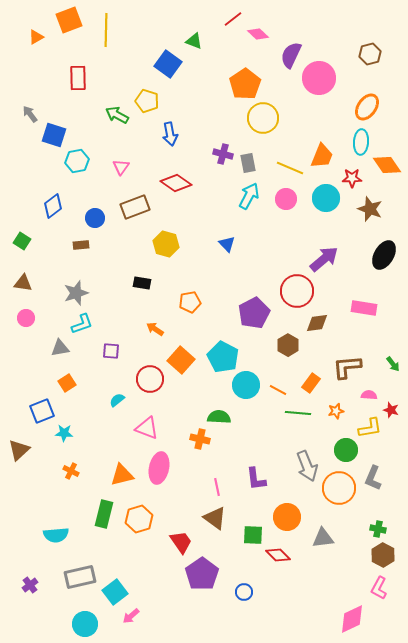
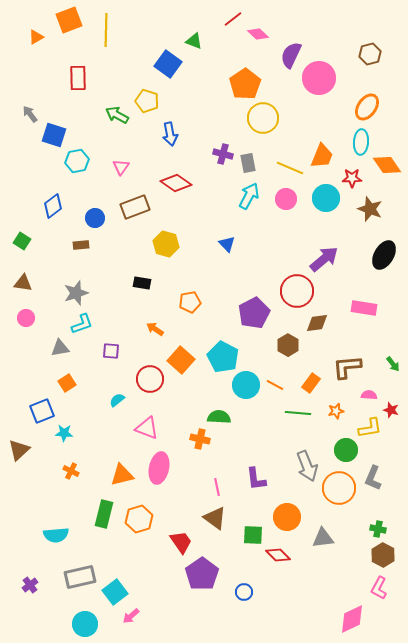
orange line at (278, 390): moved 3 px left, 5 px up
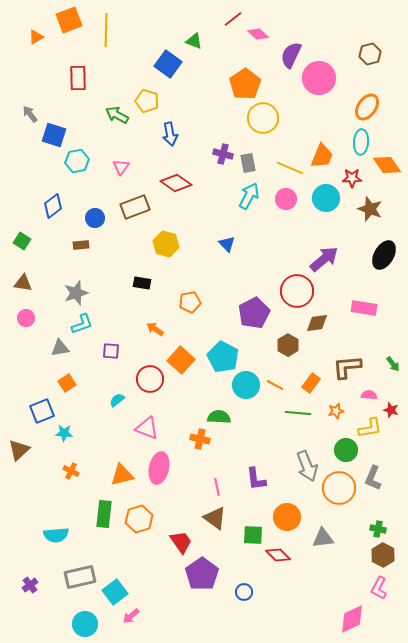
green rectangle at (104, 514): rotated 8 degrees counterclockwise
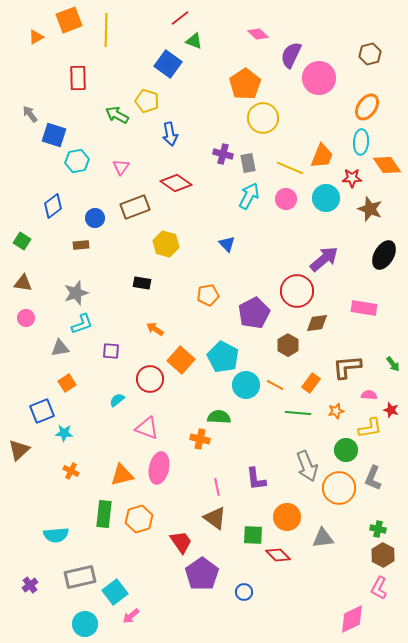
red line at (233, 19): moved 53 px left, 1 px up
orange pentagon at (190, 302): moved 18 px right, 7 px up
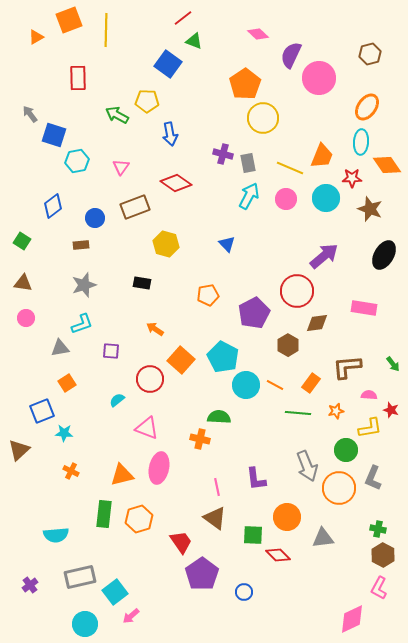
red line at (180, 18): moved 3 px right
yellow pentagon at (147, 101): rotated 15 degrees counterclockwise
purple arrow at (324, 259): moved 3 px up
gray star at (76, 293): moved 8 px right, 8 px up
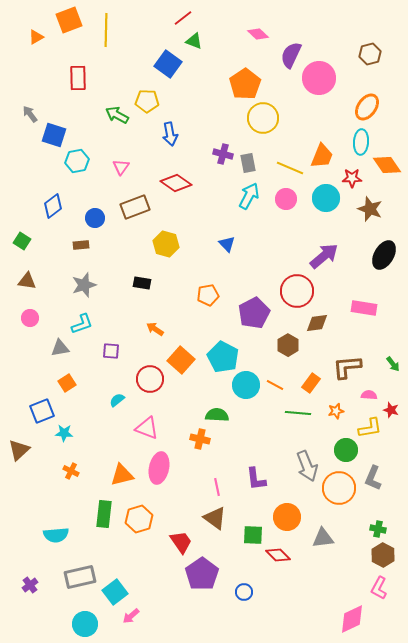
brown triangle at (23, 283): moved 4 px right, 2 px up
pink circle at (26, 318): moved 4 px right
green semicircle at (219, 417): moved 2 px left, 2 px up
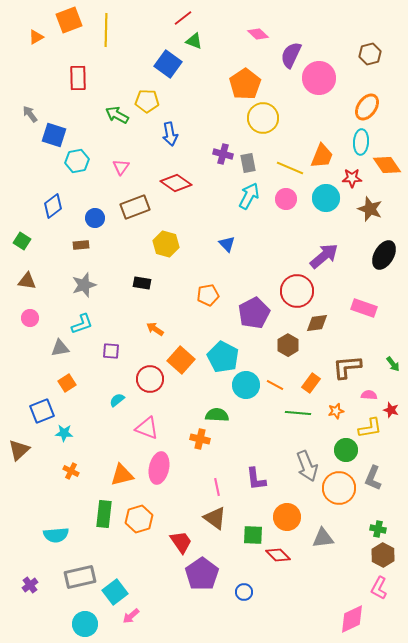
pink rectangle at (364, 308): rotated 10 degrees clockwise
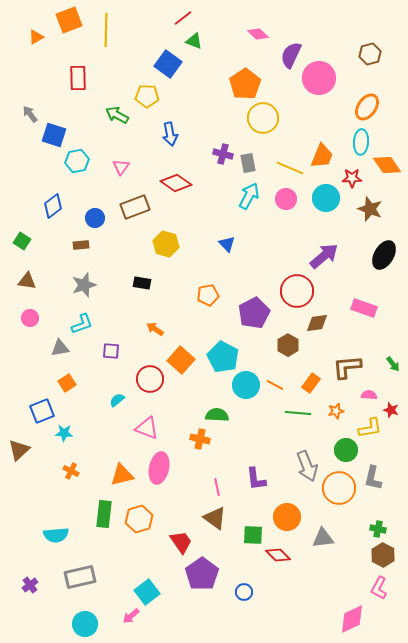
yellow pentagon at (147, 101): moved 5 px up
gray L-shape at (373, 478): rotated 10 degrees counterclockwise
cyan square at (115, 592): moved 32 px right
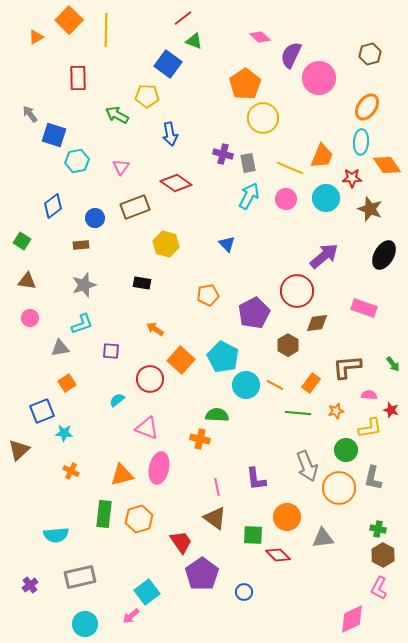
orange square at (69, 20): rotated 24 degrees counterclockwise
pink diamond at (258, 34): moved 2 px right, 3 px down
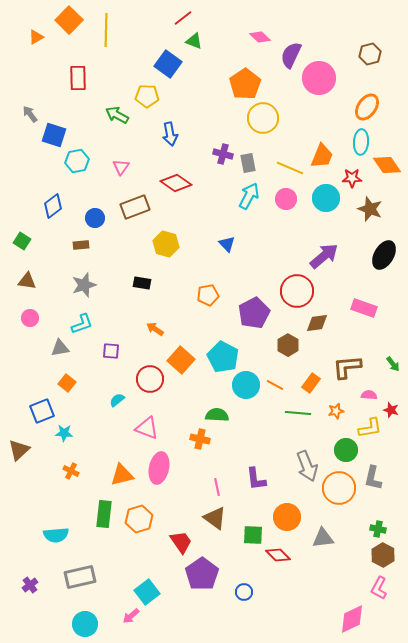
orange square at (67, 383): rotated 18 degrees counterclockwise
